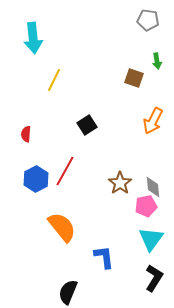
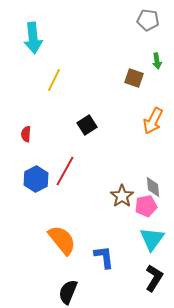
brown star: moved 2 px right, 13 px down
orange semicircle: moved 13 px down
cyan triangle: moved 1 px right
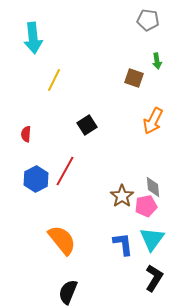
blue L-shape: moved 19 px right, 13 px up
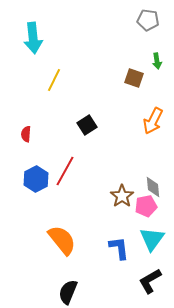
blue L-shape: moved 4 px left, 4 px down
black L-shape: moved 4 px left, 3 px down; rotated 152 degrees counterclockwise
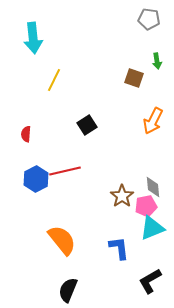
gray pentagon: moved 1 px right, 1 px up
red line: rotated 48 degrees clockwise
cyan triangle: moved 11 px up; rotated 32 degrees clockwise
black semicircle: moved 2 px up
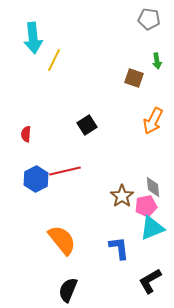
yellow line: moved 20 px up
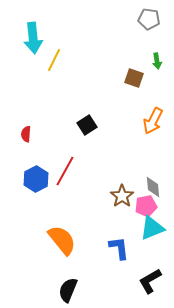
red line: rotated 48 degrees counterclockwise
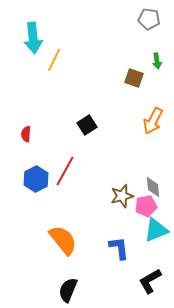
brown star: rotated 20 degrees clockwise
cyan triangle: moved 4 px right, 2 px down
orange semicircle: moved 1 px right
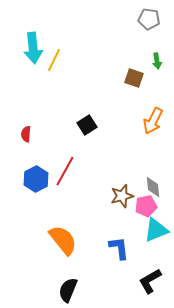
cyan arrow: moved 10 px down
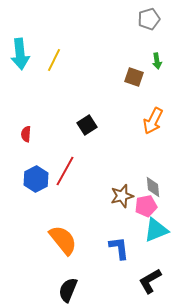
gray pentagon: rotated 25 degrees counterclockwise
cyan arrow: moved 13 px left, 6 px down
brown square: moved 1 px up
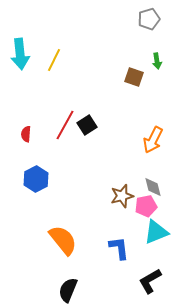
orange arrow: moved 19 px down
red line: moved 46 px up
gray diamond: rotated 10 degrees counterclockwise
cyan triangle: moved 2 px down
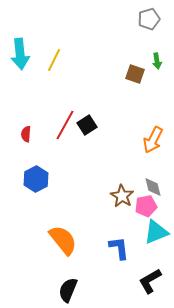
brown square: moved 1 px right, 3 px up
brown star: rotated 25 degrees counterclockwise
